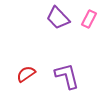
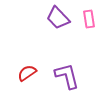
pink rectangle: rotated 36 degrees counterclockwise
red semicircle: moved 1 px right, 1 px up
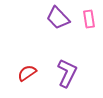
purple L-shape: moved 3 px up; rotated 40 degrees clockwise
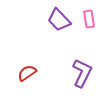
purple trapezoid: moved 1 px right, 2 px down
purple L-shape: moved 15 px right
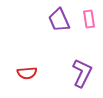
purple trapezoid: rotated 20 degrees clockwise
red semicircle: rotated 150 degrees counterclockwise
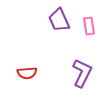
pink rectangle: moved 7 px down
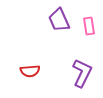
red semicircle: moved 3 px right, 2 px up
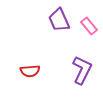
pink rectangle: rotated 30 degrees counterclockwise
purple L-shape: moved 3 px up
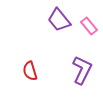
purple trapezoid: rotated 15 degrees counterclockwise
red semicircle: rotated 78 degrees clockwise
